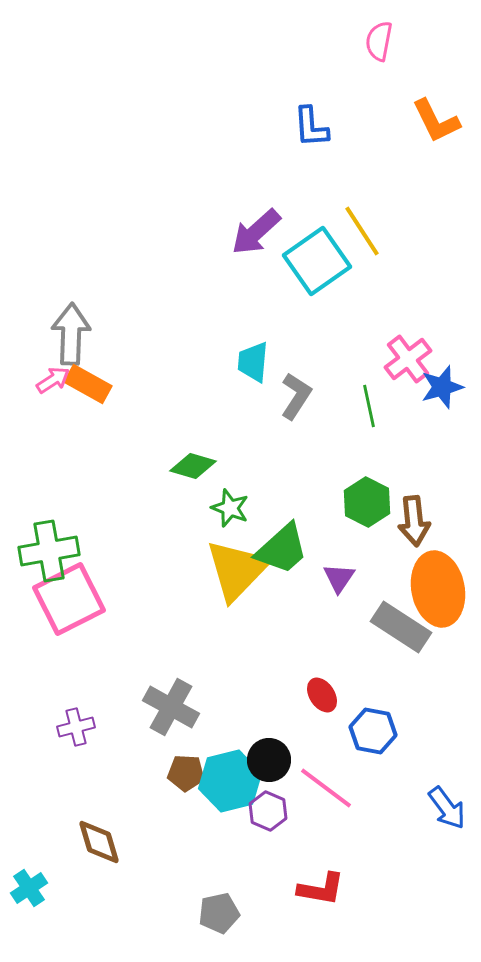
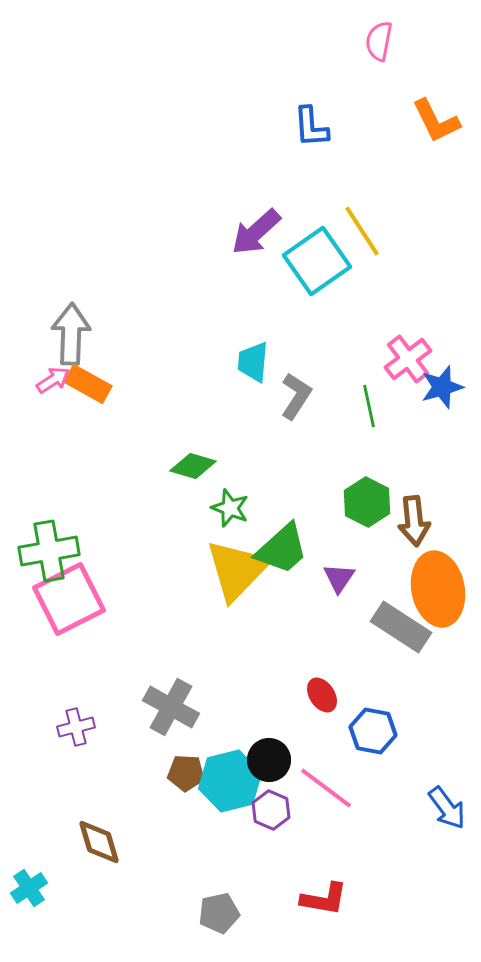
purple hexagon: moved 3 px right, 1 px up
red L-shape: moved 3 px right, 10 px down
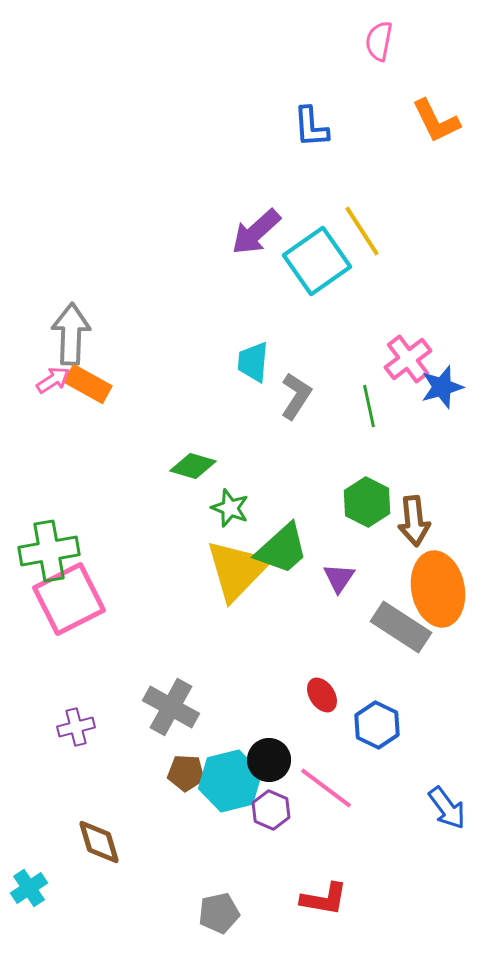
blue hexagon: moved 4 px right, 6 px up; rotated 15 degrees clockwise
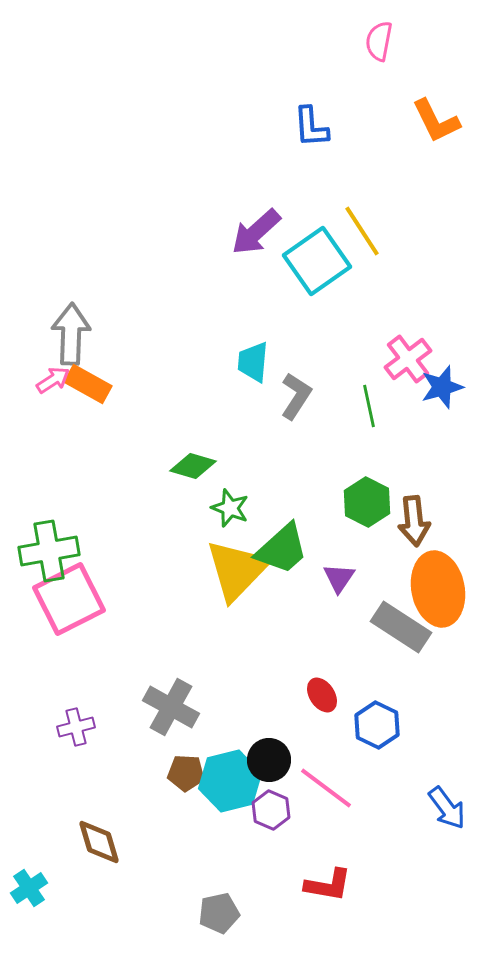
red L-shape: moved 4 px right, 14 px up
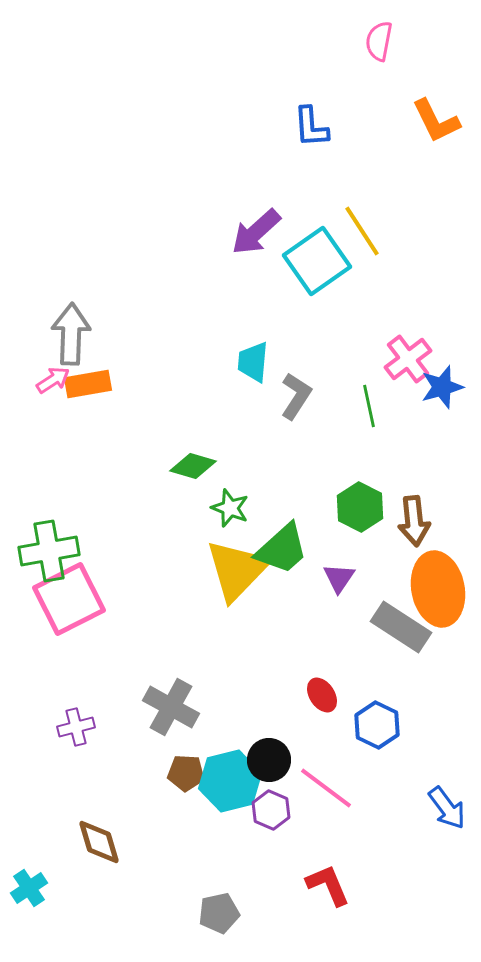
orange rectangle: rotated 39 degrees counterclockwise
green hexagon: moved 7 px left, 5 px down
red L-shape: rotated 123 degrees counterclockwise
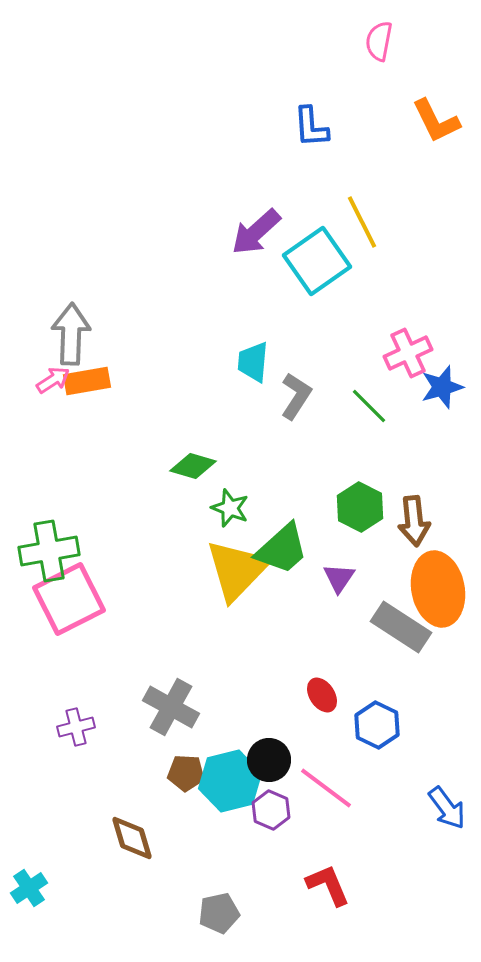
yellow line: moved 9 px up; rotated 6 degrees clockwise
pink cross: moved 6 px up; rotated 12 degrees clockwise
orange rectangle: moved 1 px left, 3 px up
green line: rotated 33 degrees counterclockwise
brown diamond: moved 33 px right, 4 px up
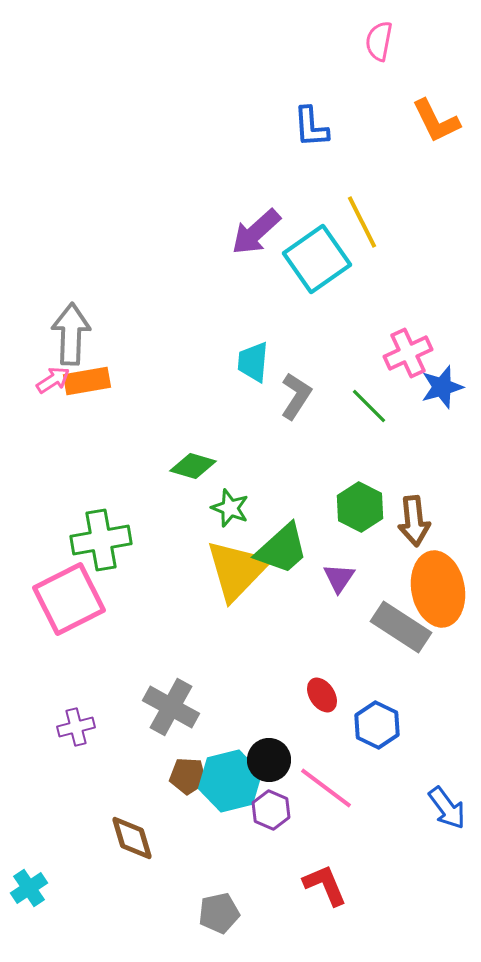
cyan square: moved 2 px up
green cross: moved 52 px right, 11 px up
brown pentagon: moved 2 px right, 3 px down
red L-shape: moved 3 px left
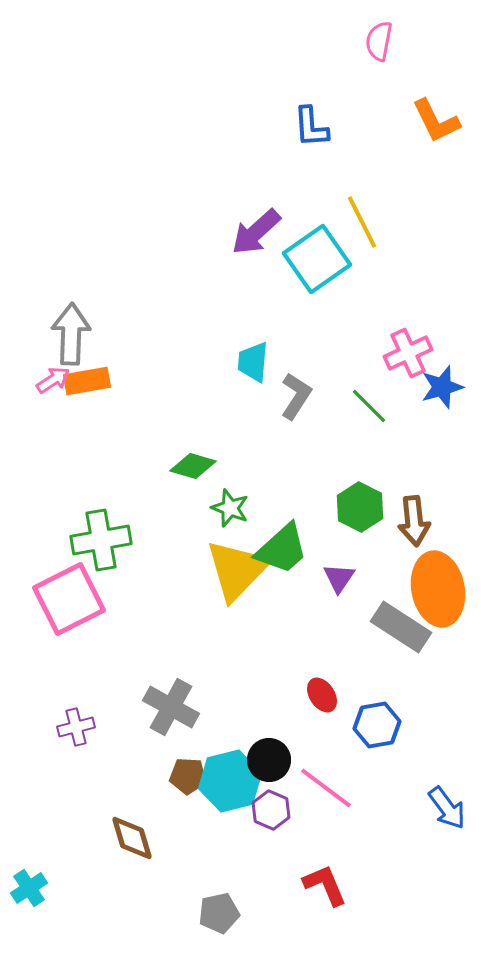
blue hexagon: rotated 24 degrees clockwise
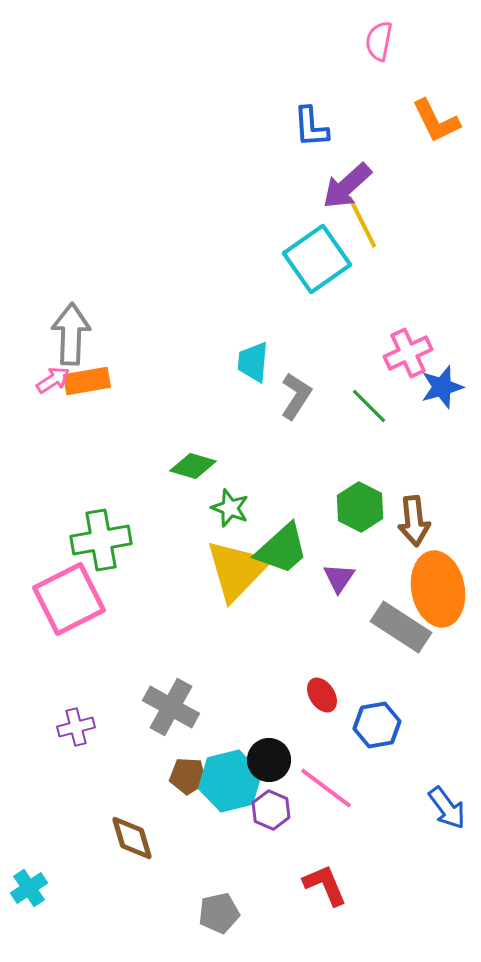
purple arrow: moved 91 px right, 46 px up
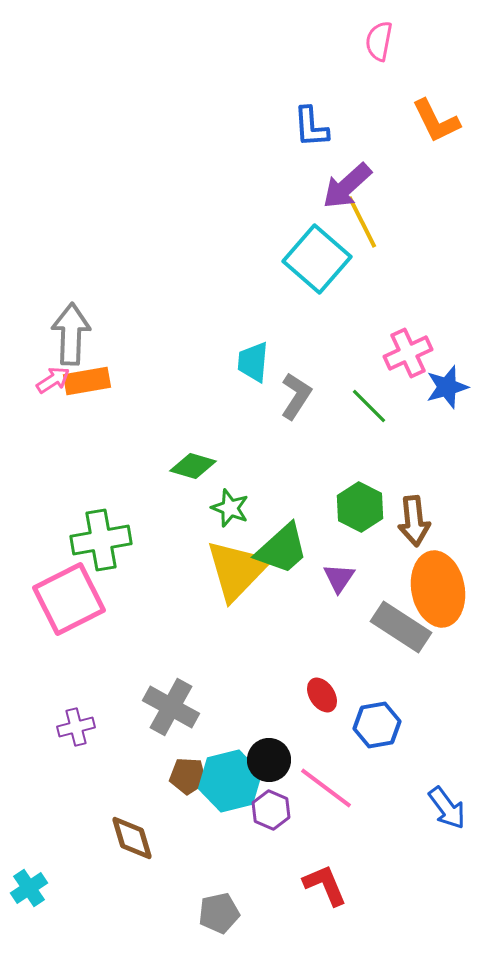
cyan square: rotated 14 degrees counterclockwise
blue star: moved 5 px right
